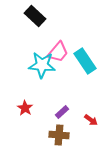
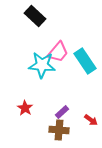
brown cross: moved 5 px up
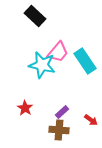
cyan star: rotated 8 degrees clockwise
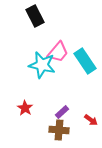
black rectangle: rotated 20 degrees clockwise
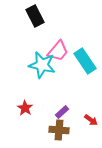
pink trapezoid: moved 1 px up
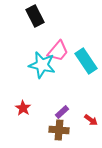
cyan rectangle: moved 1 px right
red star: moved 2 px left
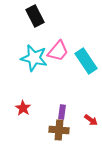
cyan star: moved 8 px left, 7 px up
purple rectangle: rotated 40 degrees counterclockwise
